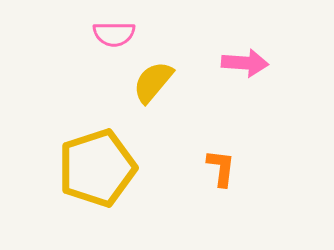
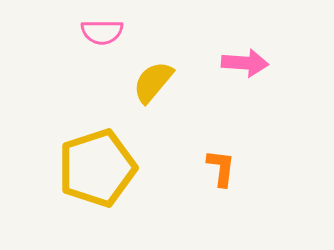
pink semicircle: moved 12 px left, 2 px up
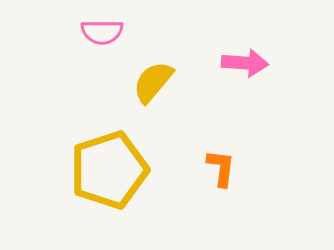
yellow pentagon: moved 12 px right, 2 px down
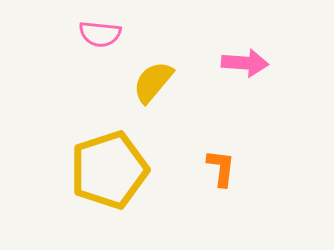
pink semicircle: moved 2 px left, 2 px down; rotated 6 degrees clockwise
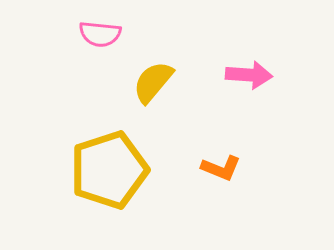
pink arrow: moved 4 px right, 12 px down
orange L-shape: rotated 105 degrees clockwise
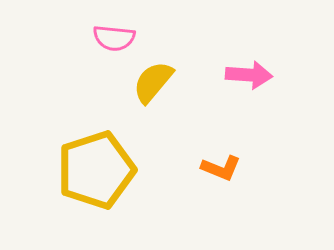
pink semicircle: moved 14 px right, 4 px down
yellow pentagon: moved 13 px left
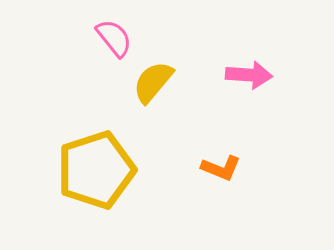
pink semicircle: rotated 135 degrees counterclockwise
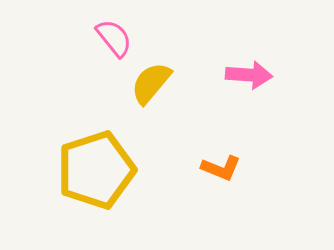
yellow semicircle: moved 2 px left, 1 px down
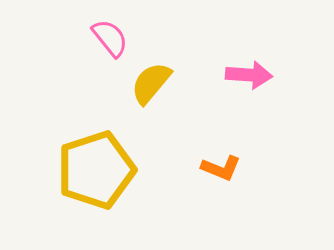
pink semicircle: moved 4 px left
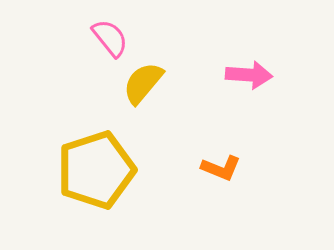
yellow semicircle: moved 8 px left
